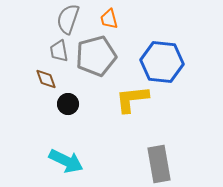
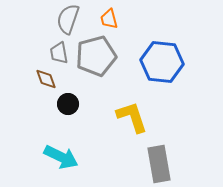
gray trapezoid: moved 2 px down
yellow L-shape: moved 18 px down; rotated 78 degrees clockwise
cyan arrow: moved 5 px left, 4 px up
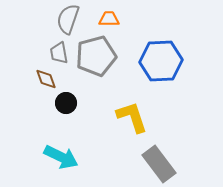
orange trapezoid: rotated 105 degrees clockwise
blue hexagon: moved 1 px left, 1 px up; rotated 9 degrees counterclockwise
black circle: moved 2 px left, 1 px up
gray rectangle: rotated 27 degrees counterclockwise
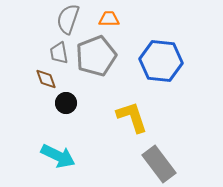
gray pentagon: rotated 6 degrees counterclockwise
blue hexagon: rotated 9 degrees clockwise
cyan arrow: moved 3 px left, 1 px up
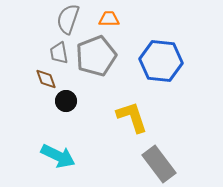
black circle: moved 2 px up
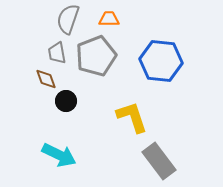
gray trapezoid: moved 2 px left
cyan arrow: moved 1 px right, 1 px up
gray rectangle: moved 3 px up
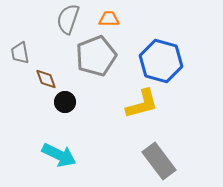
gray trapezoid: moved 37 px left
blue hexagon: rotated 9 degrees clockwise
black circle: moved 1 px left, 1 px down
yellow L-shape: moved 10 px right, 13 px up; rotated 93 degrees clockwise
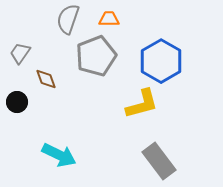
gray trapezoid: rotated 45 degrees clockwise
blue hexagon: rotated 15 degrees clockwise
black circle: moved 48 px left
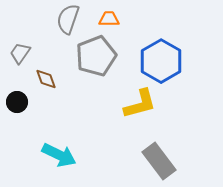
yellow L-shape: moved 2 px left
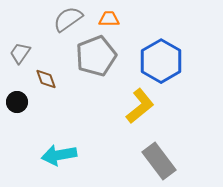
gray semicircle: rotated 36 degrees clockwise
yellow L-shape: moved 2 px down; rotated 24 degrees counterclockwise
cyan arrow: rotated 144 degrees clockwise
